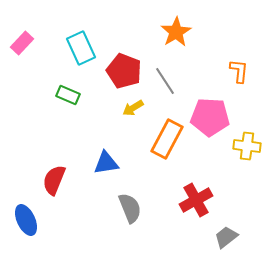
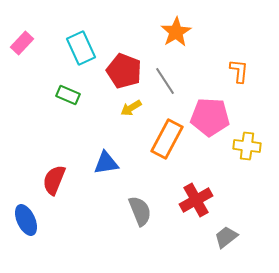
yellow arrow: moved 2 px left
gray semicircle: moved 10 px right, 3 px down
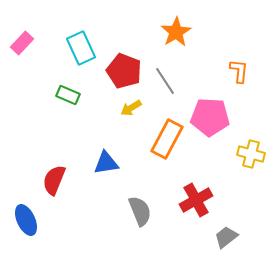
yellow cross: moved 4 px right, 8 px down; rotated 8 degrees clockwise
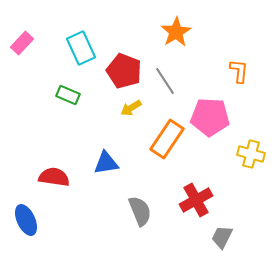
orange rectangle: rotated 6 degrees clockwise
red semicircle: moved 3 px up; rotated 76 degrees clockwise
gray trapezoid: moved 4 px left; rotated 25 degrees counterclockwise
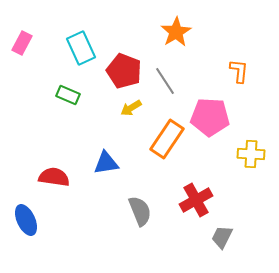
pink rectangle: rotated 15 degrees counterclockwise
yellow cross: rotated 12 degrees counterclockwise
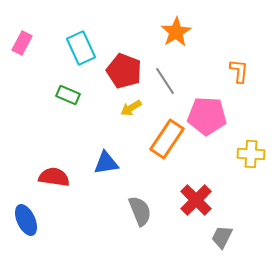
pink pentagon: moved 3 px left, 1 px up
red cross: rotated 16 degrees counterclockwise
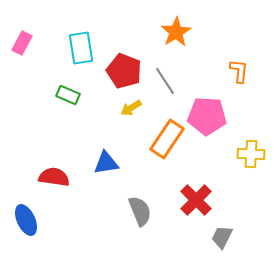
cyan rectangle: rotated 16 degrees clockwise
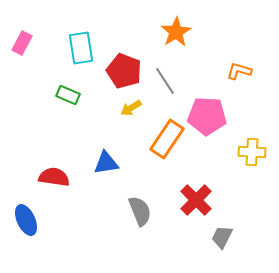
orange L-shape: rotated 80 degrees counterclockwise
yellow cross: moved 1 px right, 2 px up
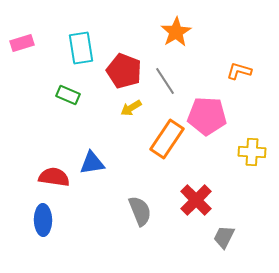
pink rectangle: rotated 45 degrees clockwise
blue triangle: moved 14 px left
blue ellipse: moved 17 px right; rotated 24 degrees clockwise
gray trapezoid: moved 2 px right
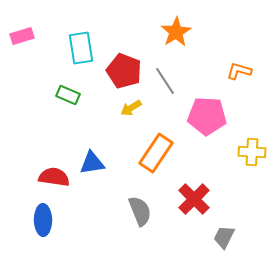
pink rectangle: moved 7 px up
orange rectangle: moved 11 px left, 14 px down
red cross: moved 2 px left, 1 px up
